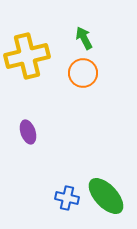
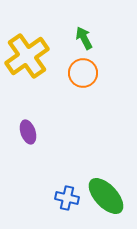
yellow cross: rotated 21 degrees counterclockwise
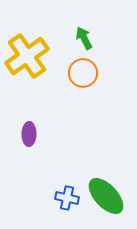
purple ellipse: moved 1 px right, 2 px down; rotated 20 degrees clockwise
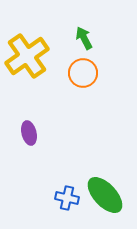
purple ellipse: moved 1 px up; rotated 15 degrees counterclockwise
green ellipse: moved 1 px left, 1 px up
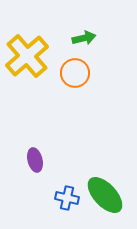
green arrow: rotated 105 degrees clockwise
yellow cross: rotated 6 degrees counterclockwise
orange circle: moved 8 px left
purple ellipse: moved 6 px right, 27 px down
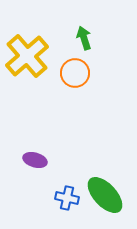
green arrow: rotated 95 degrees counterclockwise
purple ellipse: rotated 60 degrees counterclockwise
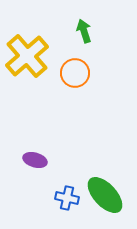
green arrow: moved 7 px up
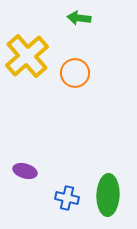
green arrow: moved 5 px left, 13 px up; rotated 65 degrees counterclockwise
purple ellipse: moved 10 px left, 11 px down
green ellipse: moved 3 px right; rotated 45 degrees clockwise
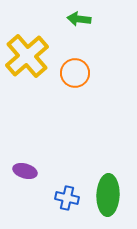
green arrow: moved 1 px down
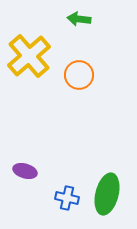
yellow cross: moved 2 px right
orange circle: moved 4 px right, 2 px down
green ellipse: moved 1 px left, 1 px up; rotated 12 degrees clockwise
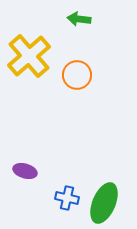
orange circle: moved 2 px left
green ellipse: moved 3 px left, 9 px down; rotated 9 degrees clockwise
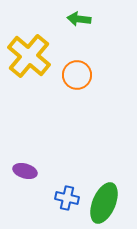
yellow cross: rotated 9 degrees counterclockwise
